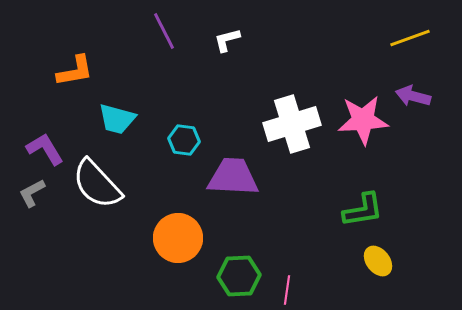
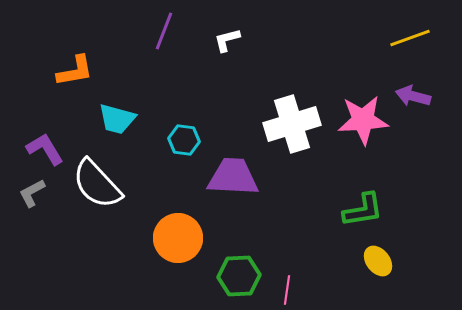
purple line: rotated 48 degrees clockwise
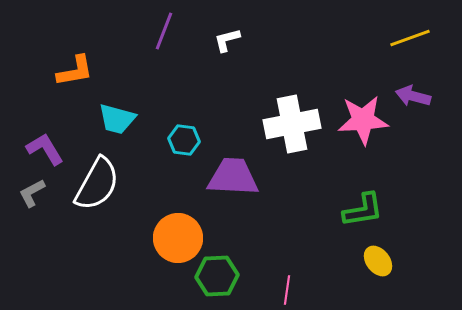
white cross: rotated 6 degrees clockwise
white semicircle: rotated 108 degrees counterclockwise
green hexagon: moved 22 px left
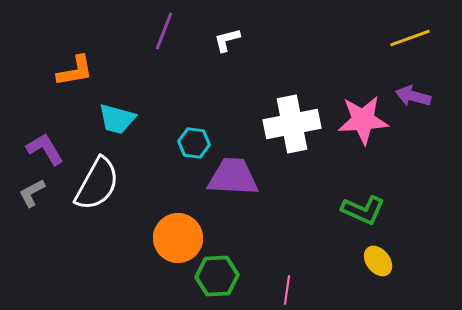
cyan hexagon: moved 10 px right, 3 px down
green L-shape: rotated 33 degrees clockwise
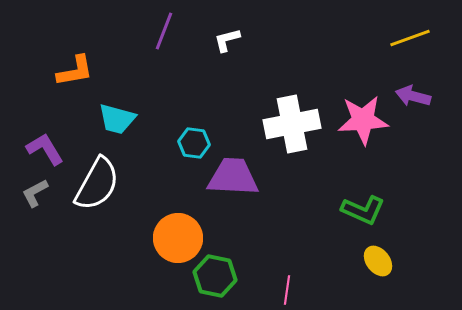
gray L-shape: moved 3 px right
green hexagon: moved 2 px left; rotated 15 degrees clockwise
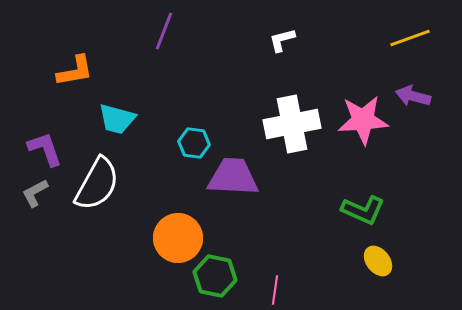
white L-shape: moved 55 px right
purple L-shape: rotated 12 degrees clockwise
pink line: moved 12 px left
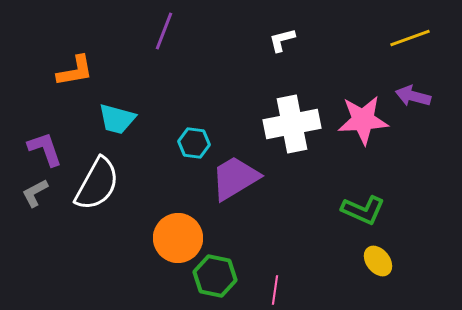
purple trapezoid: moved 2 px right, 1 px down; rotated 34 degrees counterclockwise
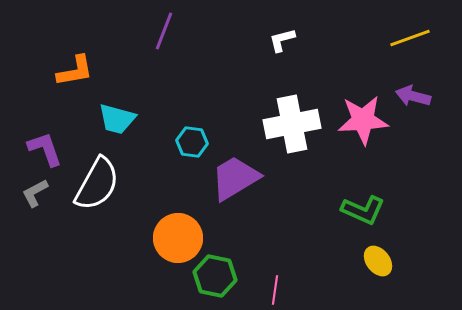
cyan hexagon: moved 2 px left, 1 px up
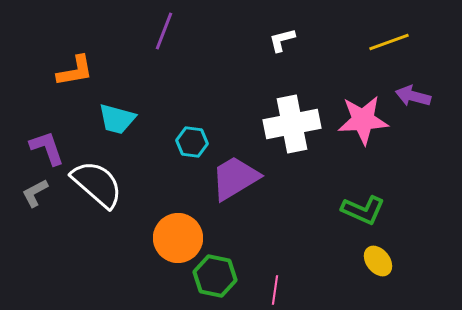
yellow line: moved 21 px left, 4 px down
purple L-shape: moved 2 px right, 1 px up
white semicircle: rotated 78 degrees counterclockwise
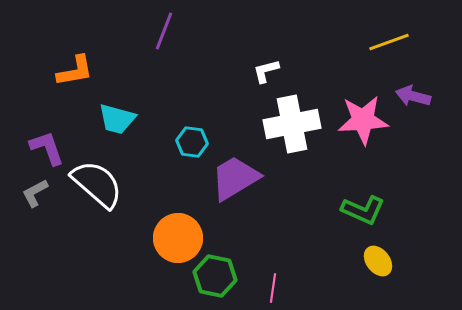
white L-shape: moved 16 px left, 31 px down
pink line: moved 2 px left, 2 px up
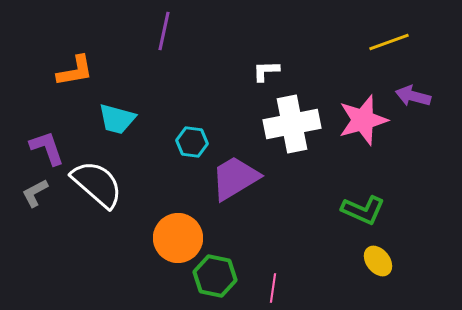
purple line: rotated 9 degrees counterclockwise
white L-shape: rotated 12 degrees clockwise
pink star: rotated 12 degrees counterclockwise
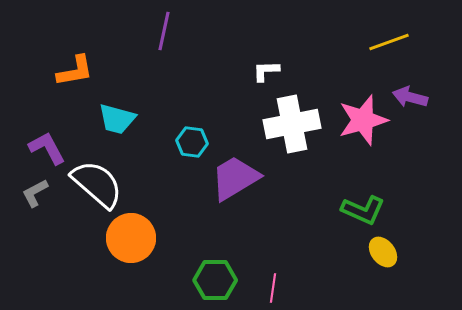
purple arrow: moved 3 px left, 1 px down
purple L-shape: rotated 9 degrees counterclockwise
orange circle: moved 47 px left
yellow ellipse: moved 5 px right, 9 px up
green hexagon: moved 4 px down; rotated 12 degrees counterclockwise
